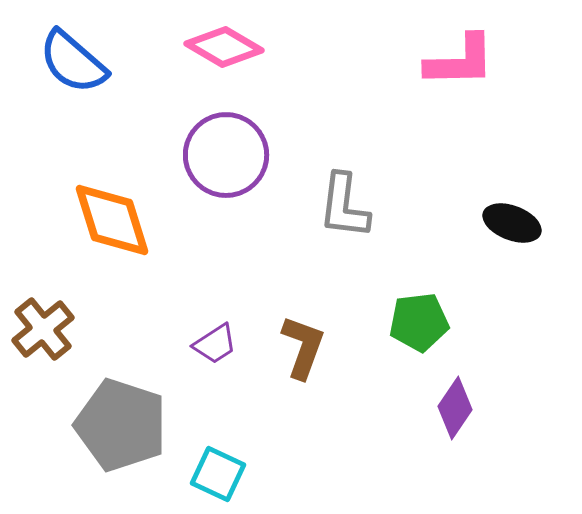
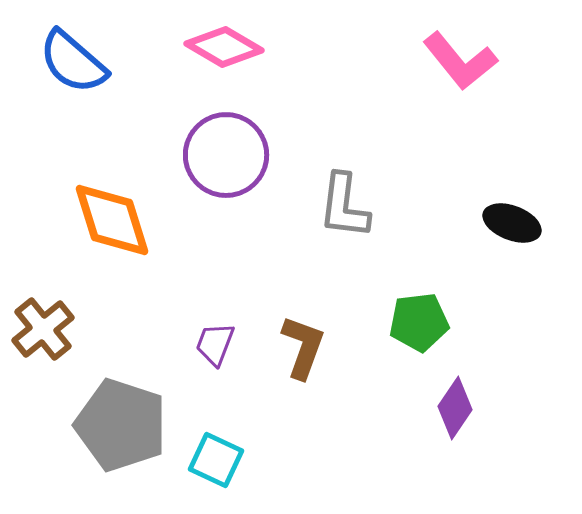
pink L-shape: rotated 52 degrees clockwise
purple trapezoid: rotated 144 degrees clockwise
cyan square: moved 2 px left, 14 px up
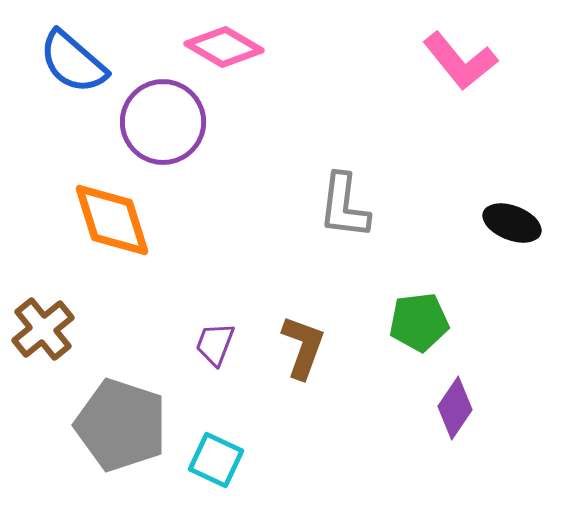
purple circle: moved 63 px left, 33 px up
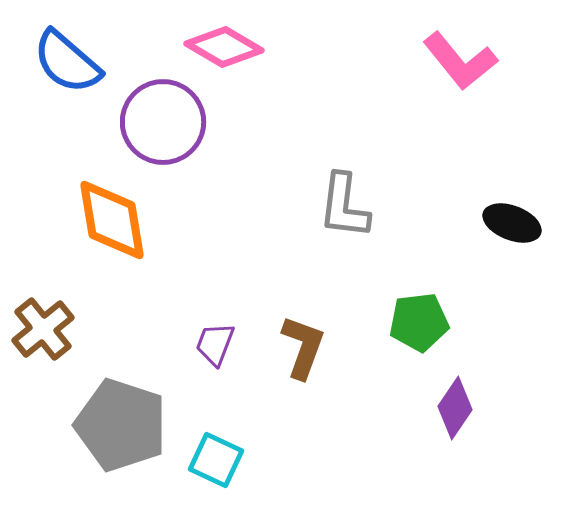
blue semicircle: moved 6 px left
orange diamond: rotated 8 degrees clockwise
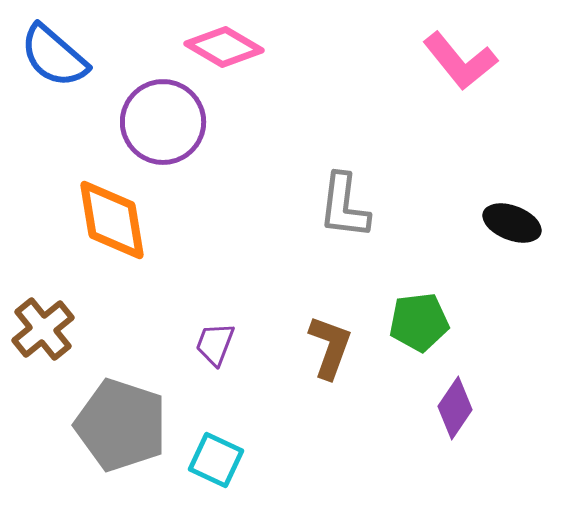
blue semicircle: moved 13 px left, 6 px up
brown L-shape: moved 27 px right
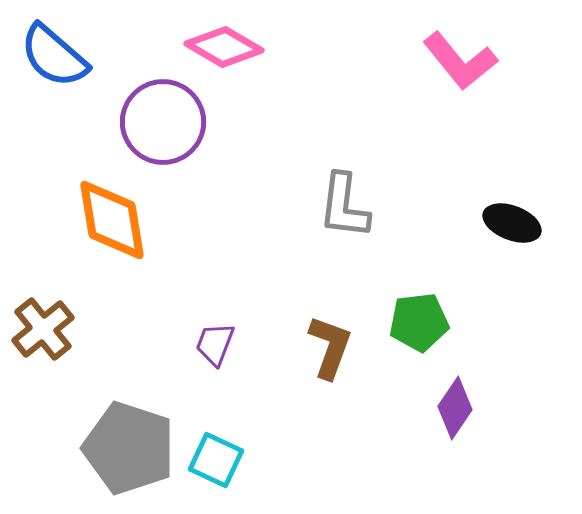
gray pentagon: moved 8 px right, 23 px down
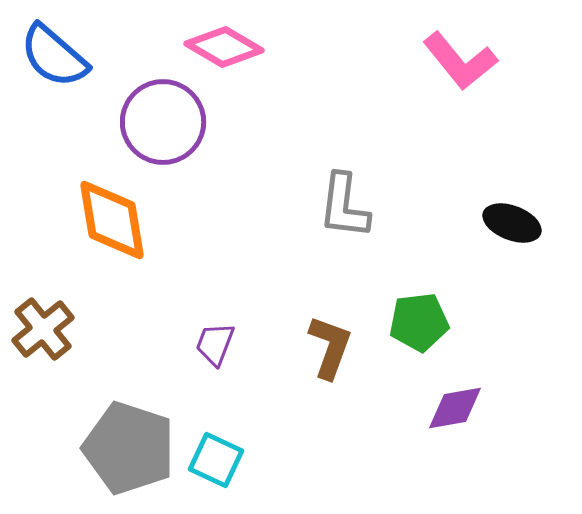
purple diamond: rotated 46 degrees clockwise
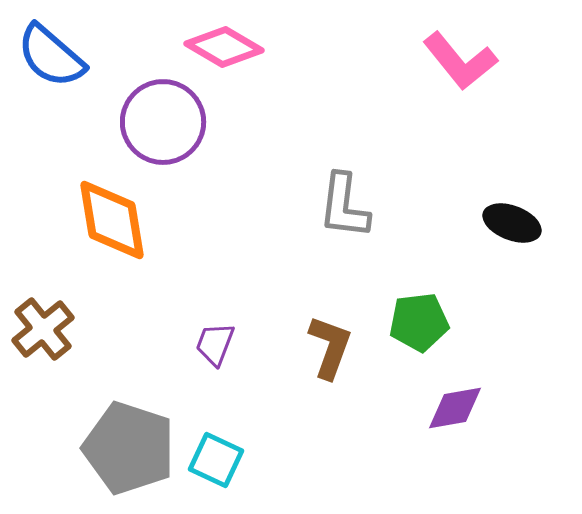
blue semicircle: moved 3 px left
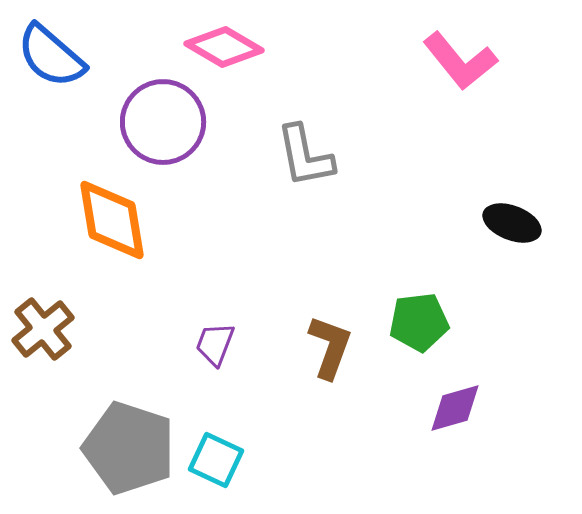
gray L-shape: moved 39 px left, 50 px up; rotated 18 degrees counterclockwise
purple diamond: rotated 6 degrees counterclockwise
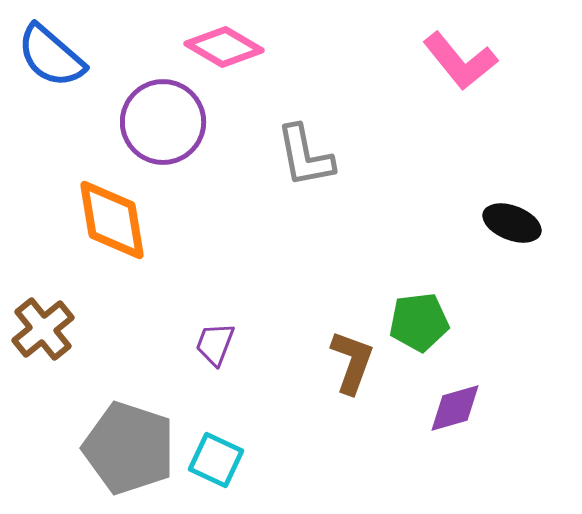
brown L-shape: moved 22 px right, 15 px down
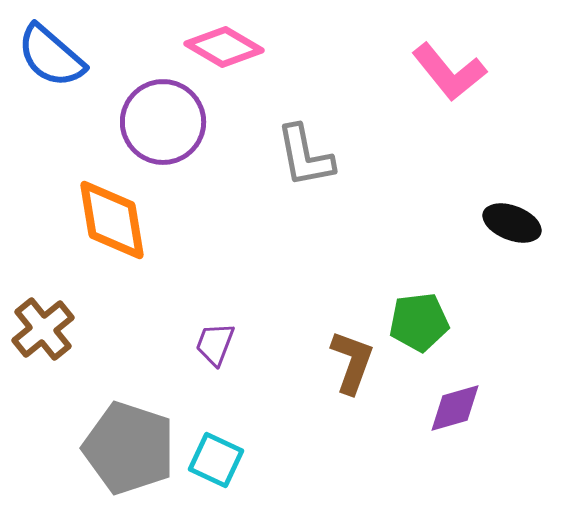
pink L-shape: moved 11 px left, 11 px down
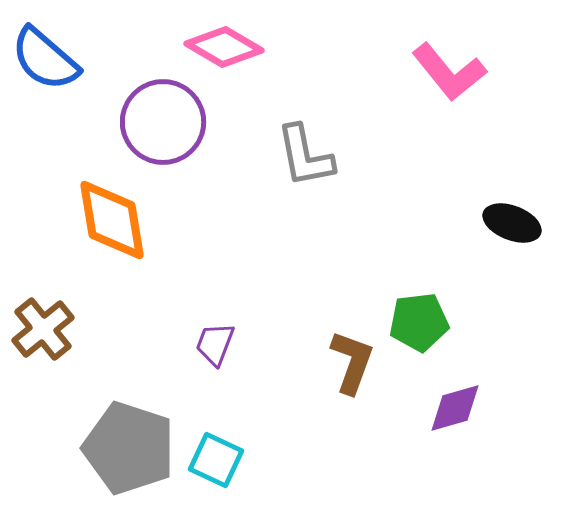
blue semicircle: moved 6 px left, 3 px down
